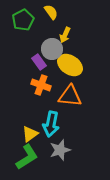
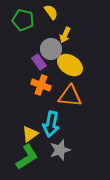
green pentagon: rotated 30 degrees counterclockwise
gray circle: moved 1 px left
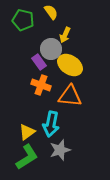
yellow triangle: moved 3 px left, 2 px up
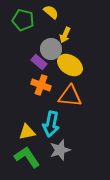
yellow semicircle: rotated 14 degrees counterclockwise
purple rectangle: rotated 14 degrees counterclockwise
yellow triangle: rotated 24 degrees clockwise
green L-shape: rotated 92 degrees counterclockwise
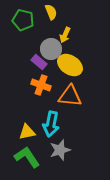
yellow semicircle: rotated 28 degrees clockwise
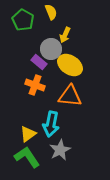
green pentagon: rotated 15 degrees clockwise
orange cross: moved 6 px left
yellow triangle: moved 1 px right, 2 px down; rotated 24 degrees counterclockwise
gray star: rotated 10 degrees counterclockwise
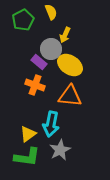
green pentagon: rotated 15 degrees clockwise
green L-shape: rotated 132 degrees clockwise
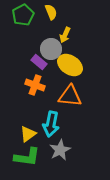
green pentagon: moved 5 px up
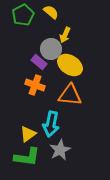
yellow semicircle: rotated 28 degrees counterclockwise
orange triangle: moved 1 px up
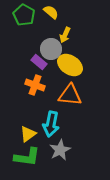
green pentagon: moved 1 px right; rotated 15 degrees counterclockwise
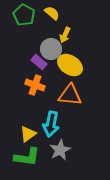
yellow semicircle: moved 1 px right, 1 px down
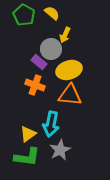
yellow ellipse: moved 1 px left, 5 px down; rotated 50 degrees counterclockwise
